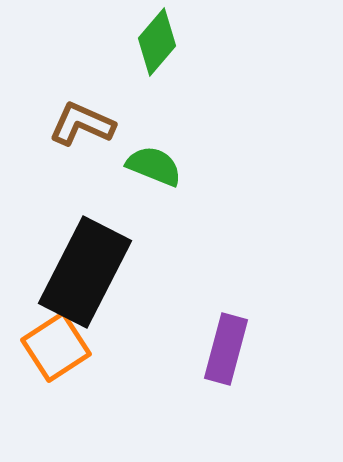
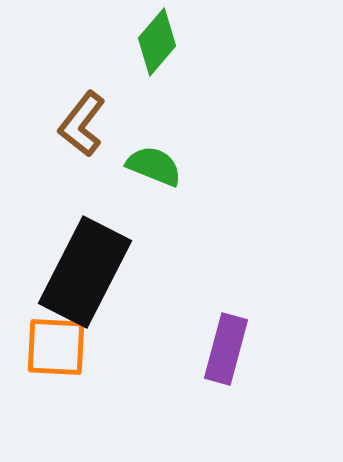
brown L-shape: rotated 76 degrees counterclockwise
orange square: rotated 36 degrees clockwise
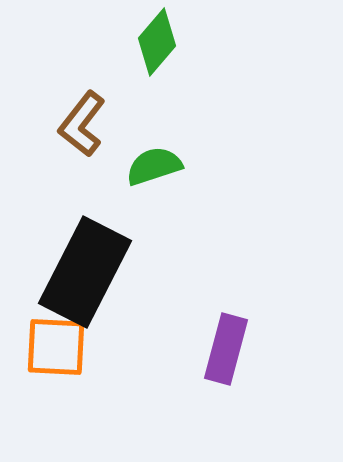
green semicircle: rotated 40 degrees counterclockwise
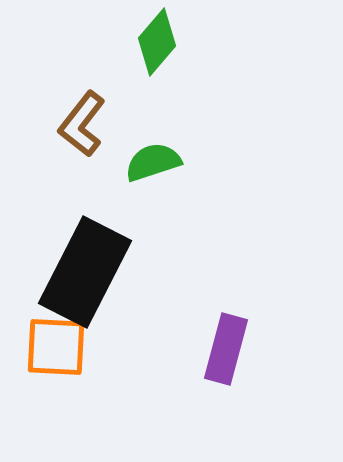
green semicircle: moved 1 px left, 4 px up
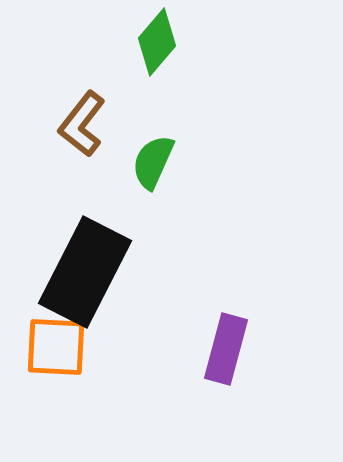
green semicircle: rotated 48 degrees counterclockwise
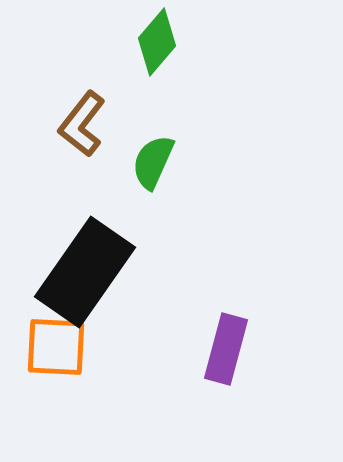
black rectangle: rotated 8 degrees clockwise
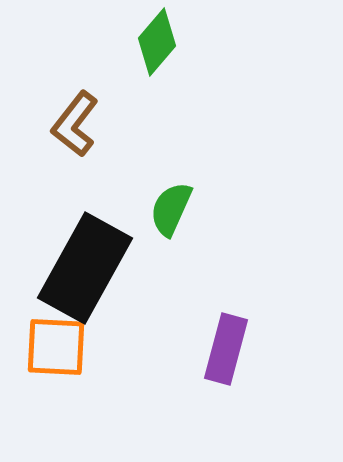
brown L-shape: moved 7 px left
green semicircle: moved 18 px right, 47 px down
black rectangle: moved 4 px up; rotated 6 degrees counterclockwise
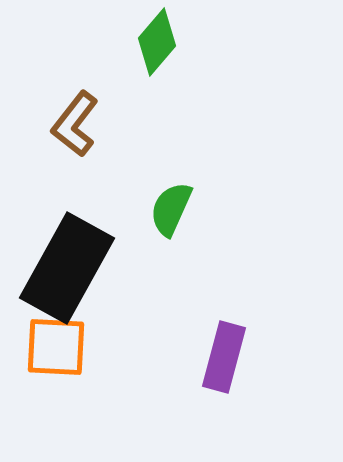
black rectangle: moved 18 px left
purple rectangle: moved 2 px left, 8 px down
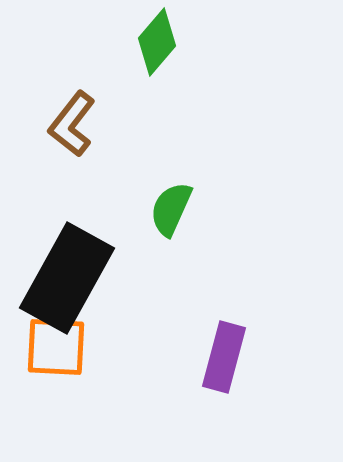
brown L-shape: moved 3 px left
black rectangle: moved 10 px down
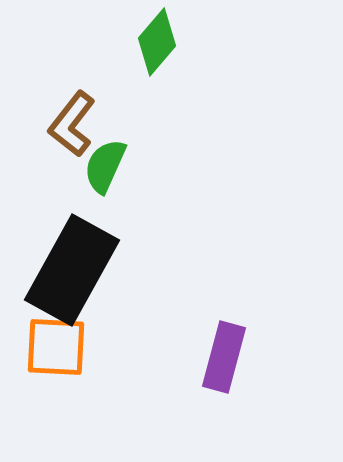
green semicircle: moved 66 px left, 43 px up
black rectangle: moved 5 px right, 8 px up
